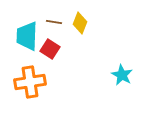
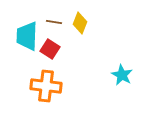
orange cross: moved 16 px right, 4 px down; rotated 16 degrees clockwise
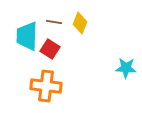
cyan star: moved 4 px right, 7 px up; rotated 25 degrees counterclockwise
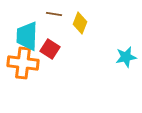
brown line: moved 8 px up
cyan star: moved 11 px up; rotated 15 degrees counterclockwise
orange cross: moved 23 px left, 23 px up
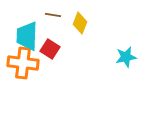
brown line: moved 1 px left, 1 px down
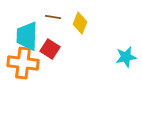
brown line: moved 2 px down
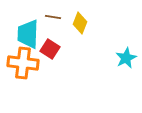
cyan trapezoid: moved 1 px right, 2 px up
cyan star: moved 1 px down; rotated 15 degrees counterclockwise
